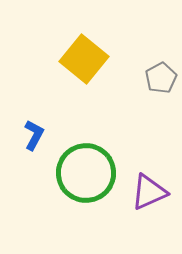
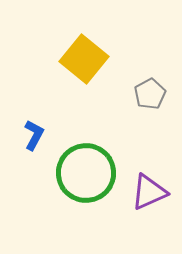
gray pentagon: moved 11 px left, 16 px down
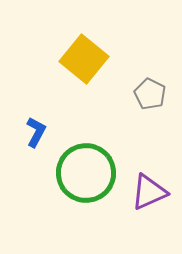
gray pentagon: rotated 16 degrees counterclockwise
blue L-shape: moved 2 px right, 3 px up
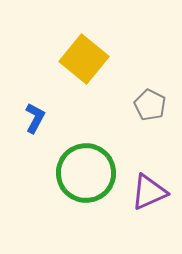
gray pentagon: moved 11 px down
blue L-shape: moved 1 px left, 14 px up
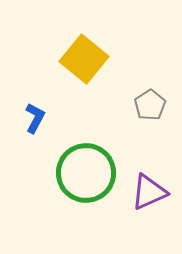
gray pentagon: rotated 12 degrees clockwise
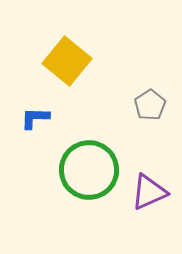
yellow square: moved 17 px left, 2 px down
blue L-shape: rotated 116 degrees counterclockwise
green circle: moved 3 px right, 3 px up
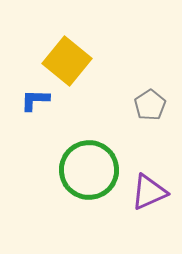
blue L-shape: moved 18 px up
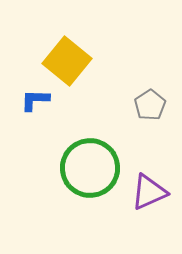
green circle: moved 1 px right, 2 px up
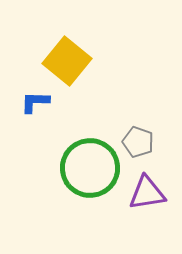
blue L-shape: moved 2 px down
gray pentagon: moved 12 px left, 37 px down; rotated 20 degrees counterclockwise
purple triangle: moved 2 px left, 1 px down; rotated 15 degrees clockwise
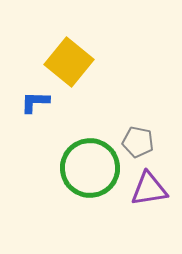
yellow square: moved 2 px right, 1 px down
gray pentagon: rotated 8 degrees counterclockwise
purple triangle: moved 2 px right, 4 px up
